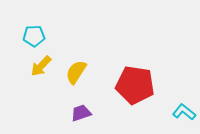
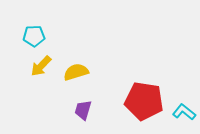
yellow semicircle: rotated 40 degrees clockwise
red pentagon: moved 9 px right, 16 px down
purple trapezoid: moved 2 px right, 3 px up; rotated 55 degrees counterclockwise
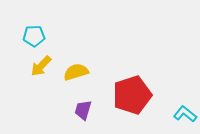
red pentagon: moved 12 px left, 6 px up; rotated 27 degrees counterclockwise
cyan L-shape: moved 1 px right, 2 px down
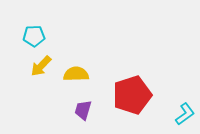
yellow semicircle: moved 2 px down; rotated 15 degrees clockwise
cyan L-shape: rotated 105 degrees clockwise
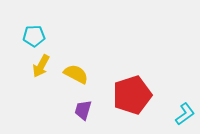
yellow arrow: rotated 15 degrees counterclockwise
yellow semicircle: rotated 30 degrees clockwise
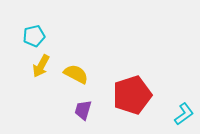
cyan pentagon: rotated 10 degrees counterclockwise
cyan L-shape: moved 1 px left
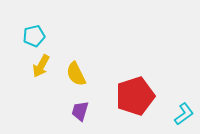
yellow semicircle: rotated 145 degrees counterclockwise
red pentagon: moved 3 px right, 1 px down
purple trapezoid: moved 3 px left, 1 px down
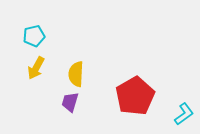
yellow arrow: moved 5 px left, 2 px down
yellow semicircle: rotated 30 degrees clockwise
red pentagon: rotated 12 degrees counterclockwise
purple trapezoid: moved 10 px left, 9 px up
